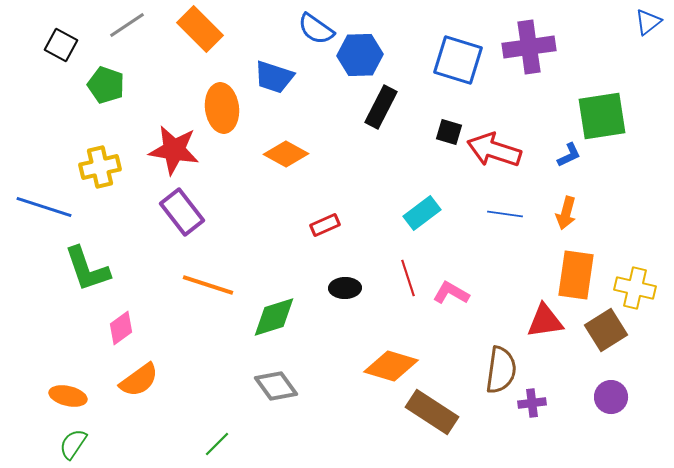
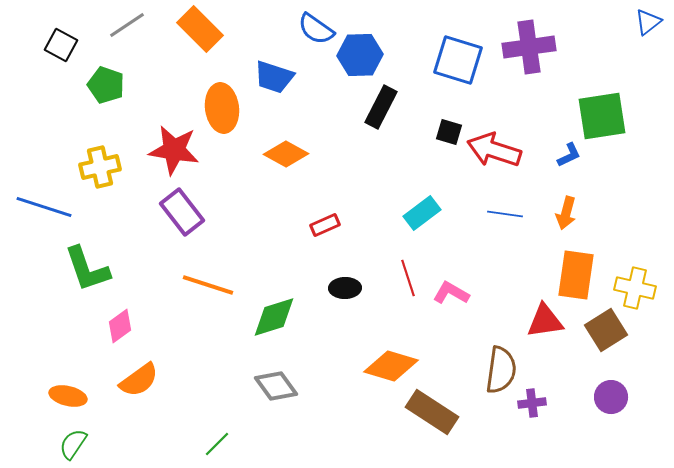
pink diamond at (121, 328): moved 1 px left, 2 px up
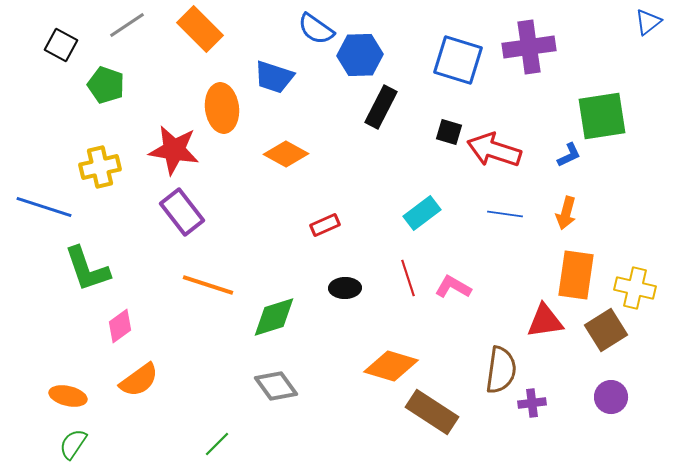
pink L-shape at (451, 293): moved 2 px right, 6 px up
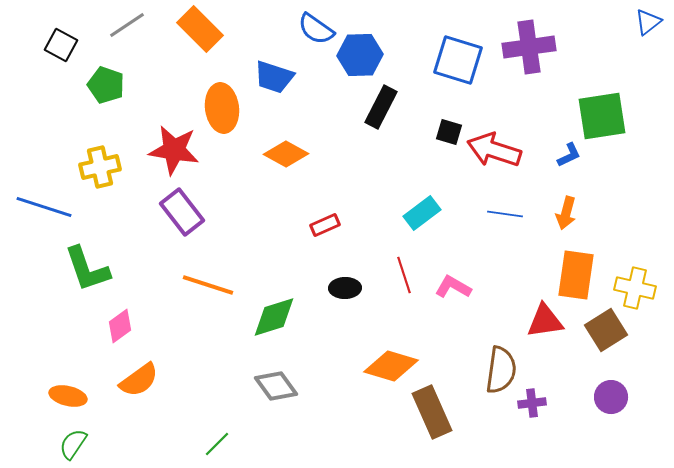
red line at (408, 278): moved 4 px left, 3 px up
brown rectangle at (432, 412): rotated 33 degrees clockwise
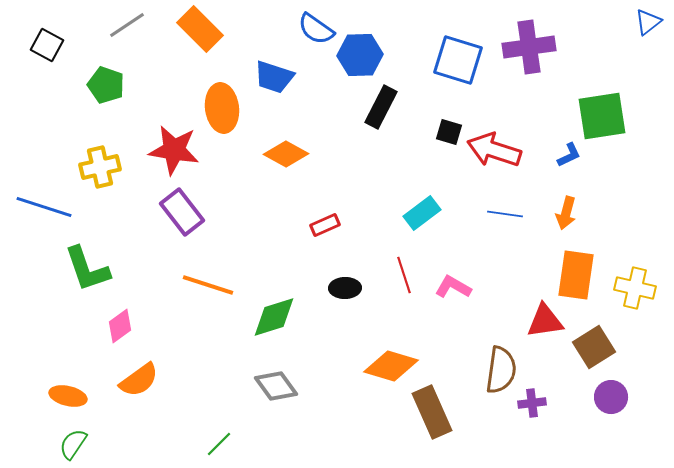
black square at (61, 45): moved 14 px left
brown square at (606, 330): moved 12 px left, 17 px down
green line at (217, 444): moved 2 px right
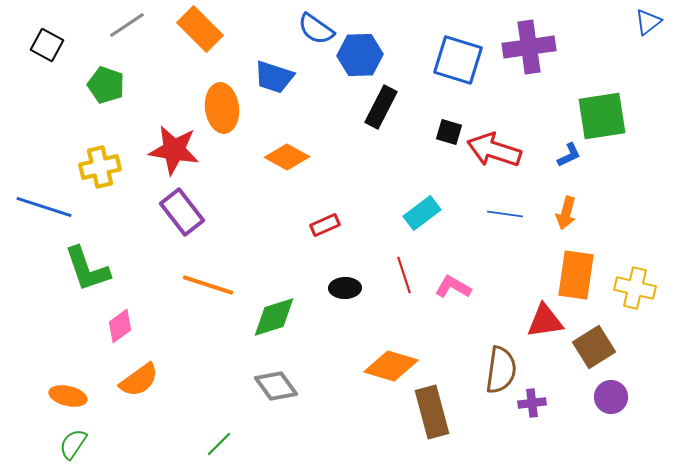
orange diamond at (286, 154): moved 1 px right, 3 px down
brown rectangle at (432, 412): rotated 9 degrees clockwise
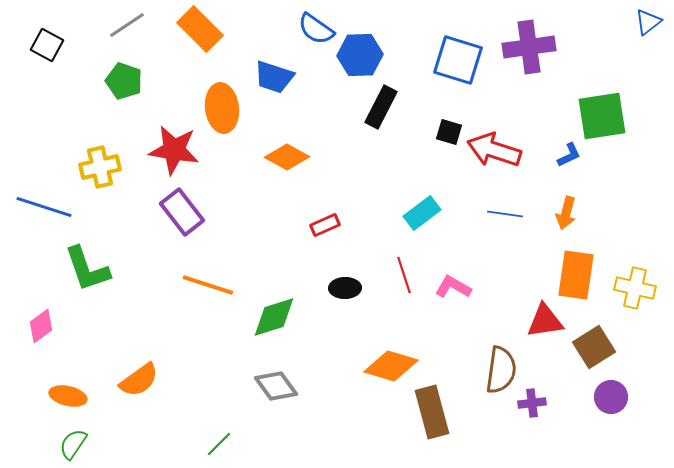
green pentagon at (106, 85): moved 18 px right, 4 px up
pink diamond at (120, 326): moved 79 px left
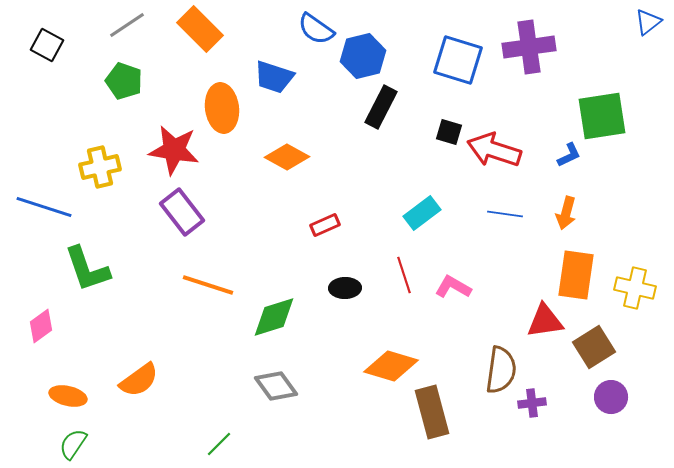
blue hexagon at (360, 55): moved 3 px right, 1 px down; rotated 12 degrees counterclockwise
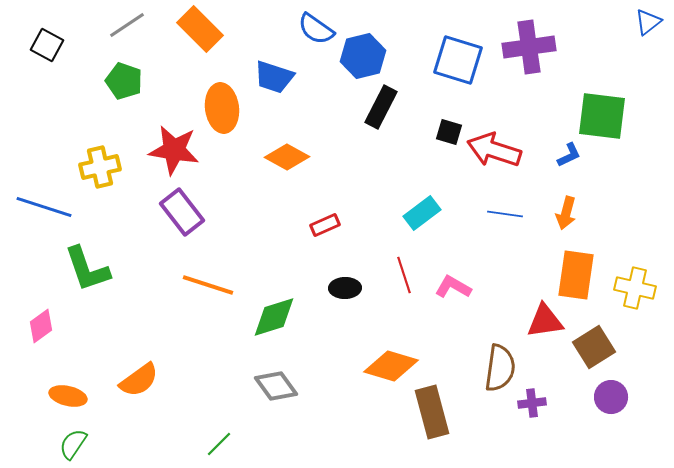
green square at (602, 116): rotated 16 degrees clockwise
brown semicircle at (501, 370): moved 1 px left, 2 px up
